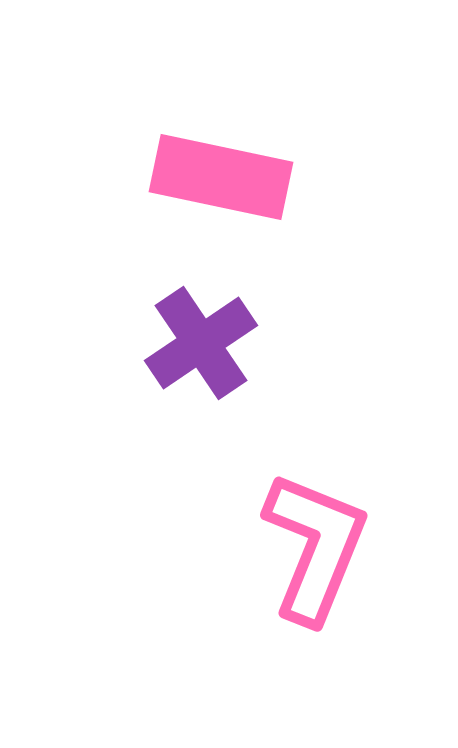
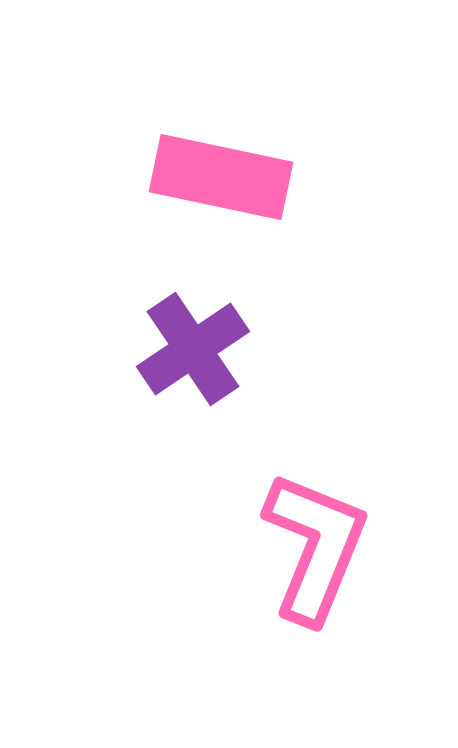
purple cross: moved 8 px left, 6 px down
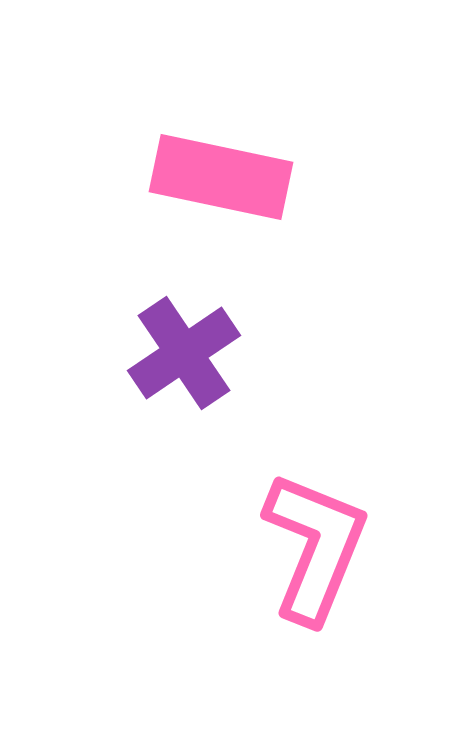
purple cross: moved 9 px left, 4 px down
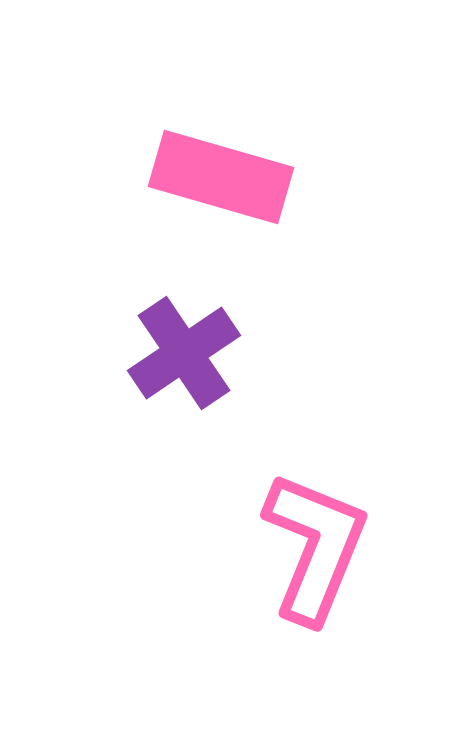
pink rectangle: rotated 4 degrees clockwise
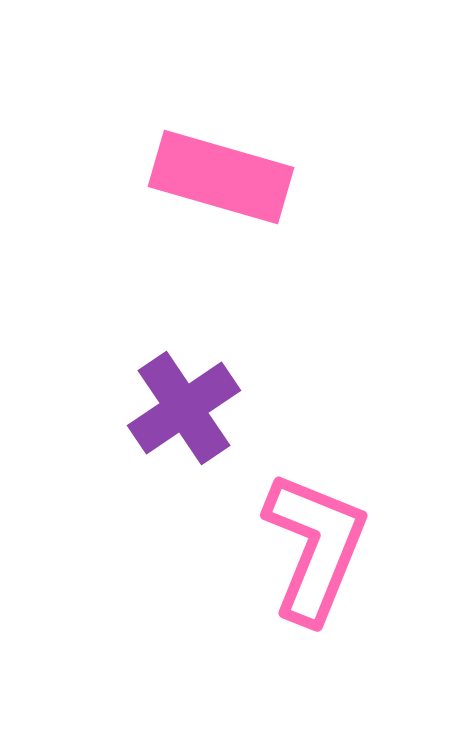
purple cross: moved 55 px down
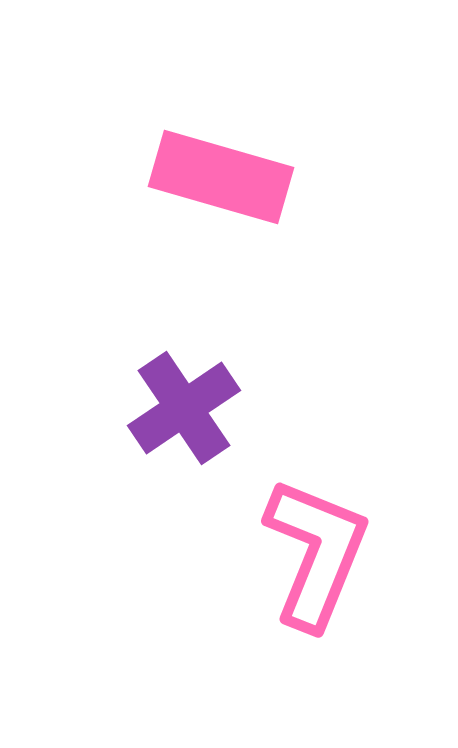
pink L-shape: moved 1 px right, 6 px down
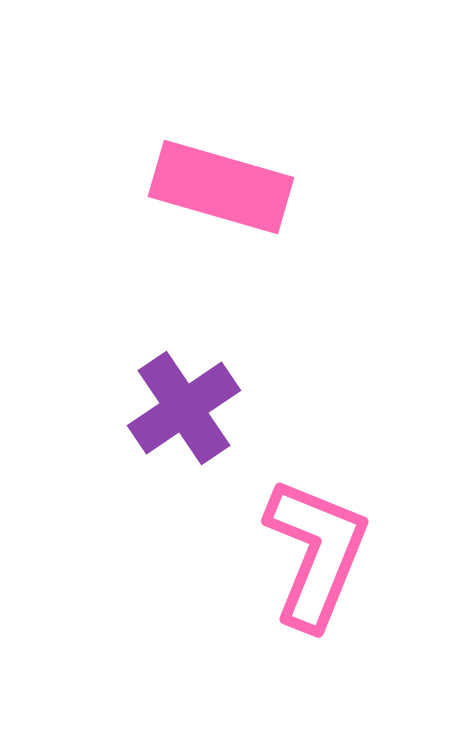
pink rectangle: moved 10 px down
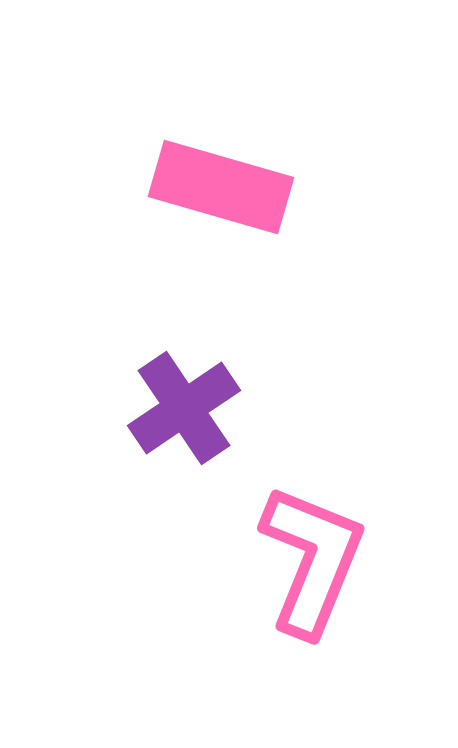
pink L-shape: moved 4 px left, 7 px down
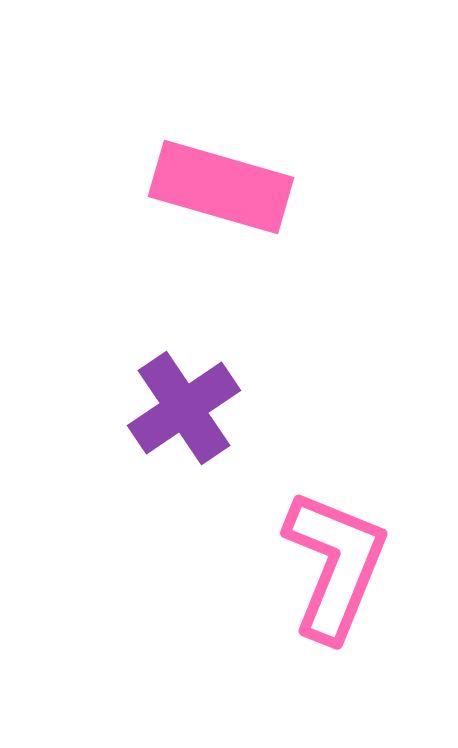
pink L-shape: moved 23 px right, 5 px down
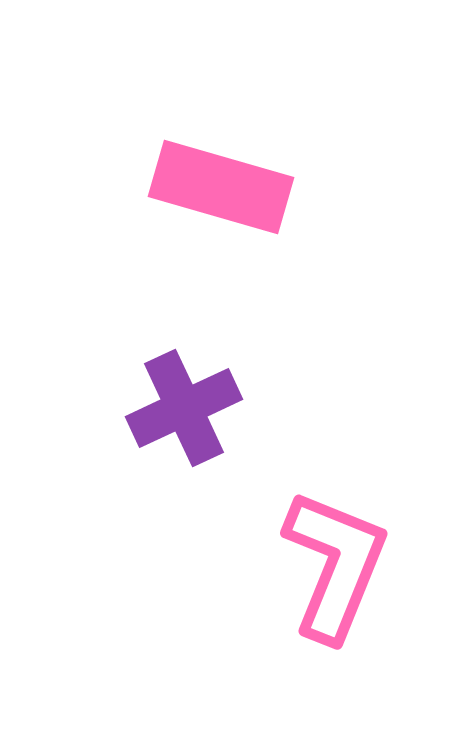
purple cross: rotated 9 degrees clockwise
